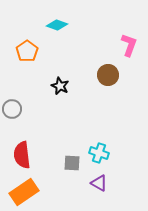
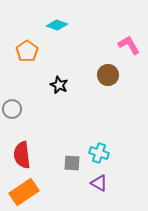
pink L-shape: rotated 50 degrees counterclockwise
black star: moved 1 px left, 1 px up
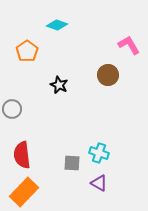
orange rectangle: rotated 12 degrees counterclockwise
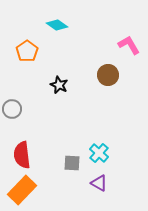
cyan diamond: rotated 15 degrees clockwise
cyan cross: rotated 24 degrees clockwise
orange rectangle: moved 2 px left, 2 px up
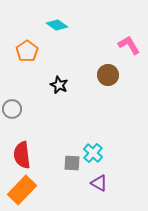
cyan cross: moved 6 px left
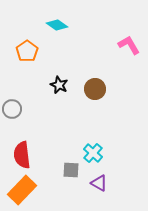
brown circle: moved 13 px left, 14 px down
gray square: moved 1 px left, 7 px down
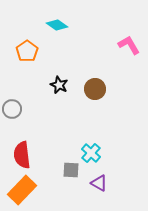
cyan cross: moved 2 px left
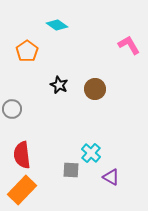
purple triangle: moved 12 px right, 6 px up
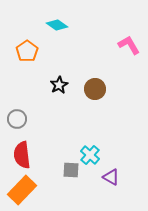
black star: rotated 18 degrees clockwise
gray circle: moved 5 px right, 10 px down
cyan cross: moved 1 px left, 2 px down
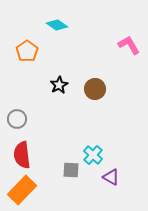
cyan cross: moved 3 px right
